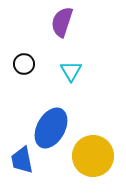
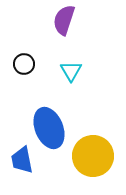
purple semicircle: moved 2 px right, 2 px up
blue ellipse: moved 2 px left; rotated 51 degrees counterclockwise
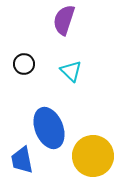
cyan triangle: rotated 15 degrees counterclockwise
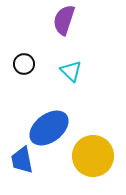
blue ellipse: rotated 75 degrees clockwise
